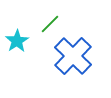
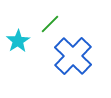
cyan star: moved 1 px right
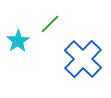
blue cross: moved 10 px right, 3 px down
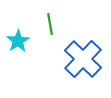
green line: rotated 55 degrees counterclockwise
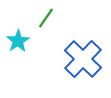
green line: moved 4 px left, 6 px up; rotated 45 degrees clockwise
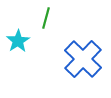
green line: rotated 20 degrees counterclockwise
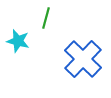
cyan star: rotated 25 degrees counterclockwise
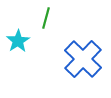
cyan star: rotated 25 degrees clockwise
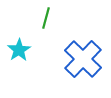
cyan star: moved 1 px right, 9 px down
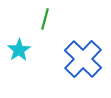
green line: moved 1 px left, 1 px down
